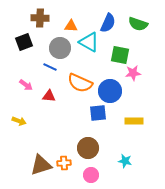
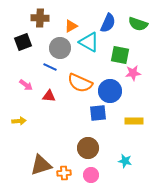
orange triangle: rotated 32 degrees counterclockwise
black square: moved 1 px left
yellow arrow: rotated 24 degrees counterclockwise
orange cross: moved 10 px down
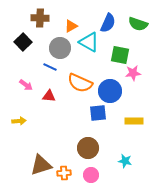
black square: rotated 24 degrees counterclockwise
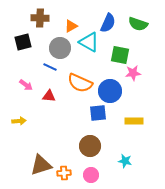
black square: rotated 30 degrees clockwise
brown circle: moved 2 px right, 2 px up
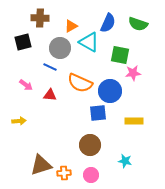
red triangle: moved 1 px right, 1 px up
brown circle: moved 1 px up
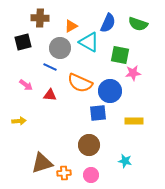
brown circle: moved 1 px left
brown triangle: moved 1 px right, 2 px up
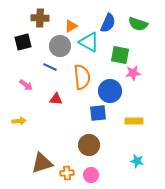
gray circle: moved 2 px up
orange semicircle: moved 2 px right, 6 px up; rotated 120 degrees counterclockwise
red triangle: moved 6 px right, 4 px down
cyan star: moved 12 px right
orange cross: moved 3 px right
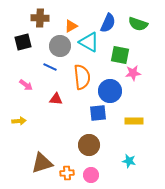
cyan star: moved 8 px left
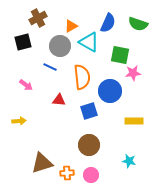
brown cross: moved 2 px left; rotated 30 degrees counterclockwise
red triangle: moved 3 px right, 1 px down
blue square: moved 9 px left, 2 px up; rotated 12 degrees counterclockwise
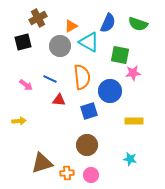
blue line: moved 12 px down
brown circle: moved 2 px left
cyan star: moved 1 px right, 2 px up
